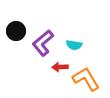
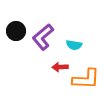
purple L-shape: moved 6 px up
orange L-shape: rotated 124 degrees clockwise
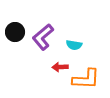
black circle: moved 1 px left, 1 px down
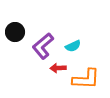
purple L-shape: moved 9 px down
cyan semicircle: moved 1 px left, 1 px down; rotated 35 degrees counterclockwise
red arrow: moved 2 px left, 1 px down
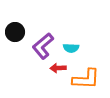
cyan semicircle: moved 2 px left, 2 px down; rotated 28 degrees clockwise
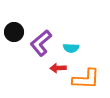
black circle: moved 1 px left
purple L-shape: moved 2 px left, 3 px up
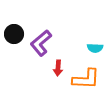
black circle: moved 2 px down
cyan semicircle: moved 24 px right
red arrow: rotated 84 degrees counterclockwise
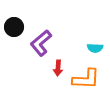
black circle: moved 7 px up
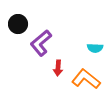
black circle: moved 4 px right, 3 px up
orange L-shape: rotated 144 degrees counterclockwise
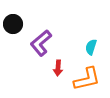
black circle: moved 5 px left
cyan semicircle: moved 4 px left, 1 px up; rotated 105 degrees clockwise
orange L-shape: moved 1 px right; rotated 128 degrees clockwise
